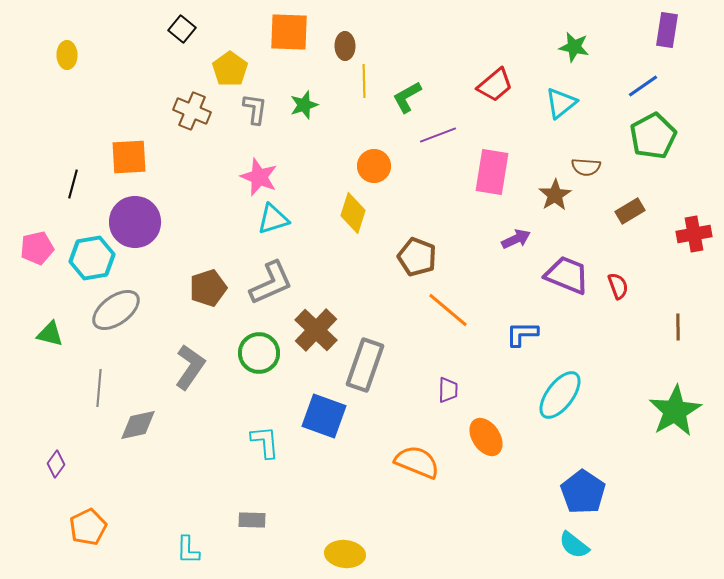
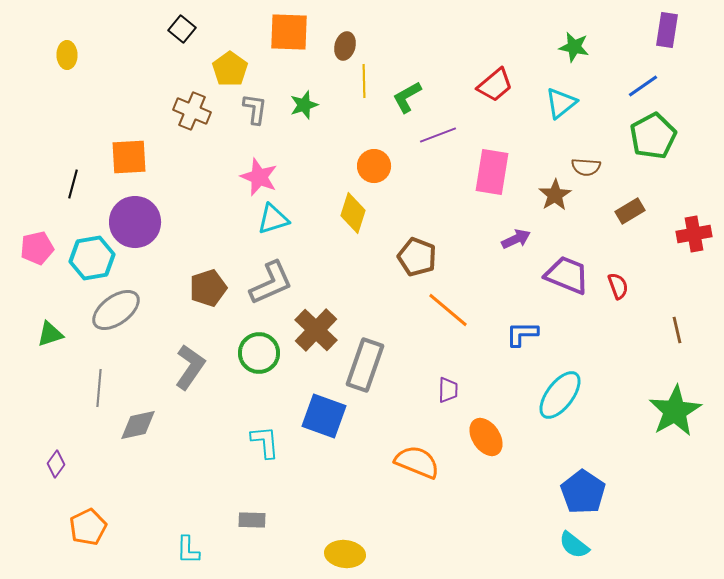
brown ellipse at (345, 46): rotated 16 degrees clockwise
brown line at (678, 327): moved 1 px left, 3 px down; rotated 12 degrees counterclockwise
green triangle at (50, 334): rotated 32 degrees counterclockwise
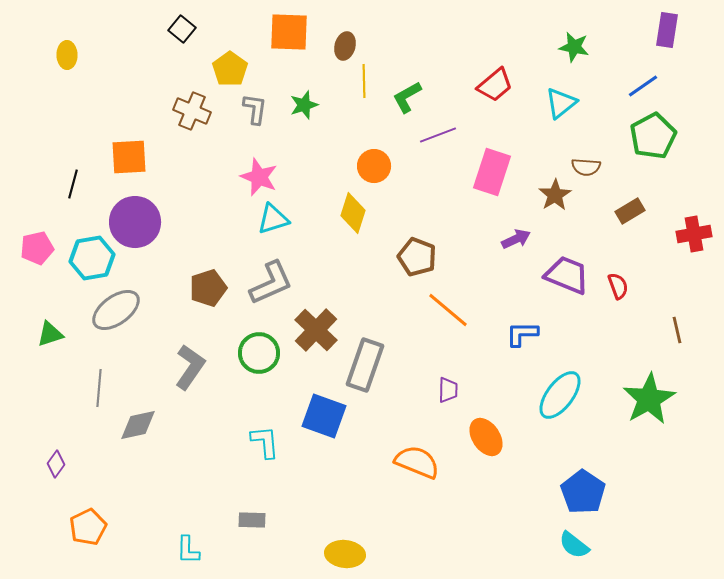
pink rectangle at (492, 172): rotated 9 degrees clockwise
green star at (675, 411): moved 26 px left, 12 px up
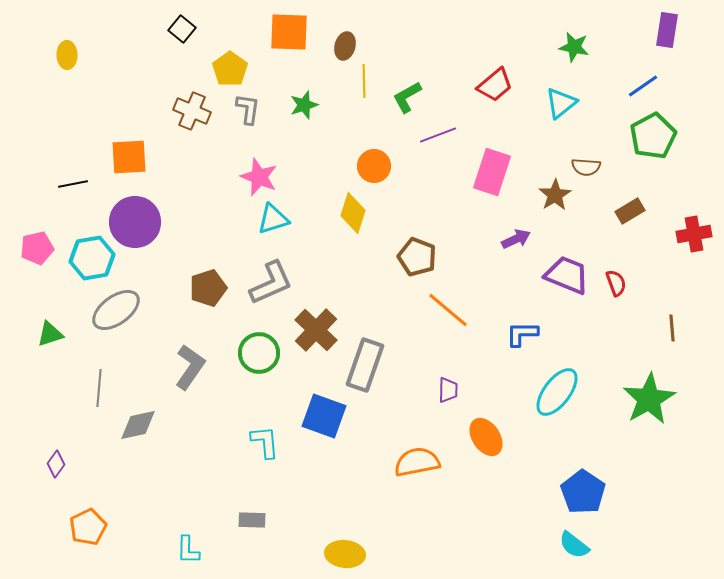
gray L-shape at (255, 109): moved 7 px left
black line at (73, 184): rotated 64 degrees clockwise
red semicircle at (618, 286): moved 2 px left, 3 px up
brown line at (677, 330): moved 5 px left, 2 px up; rotated 8 degrees clockwise
cyan ellipse at (560, 395): moved 3 px left, 3 px up
orange semicircle at (417, 462): rotated 33 degrees counterclockwise
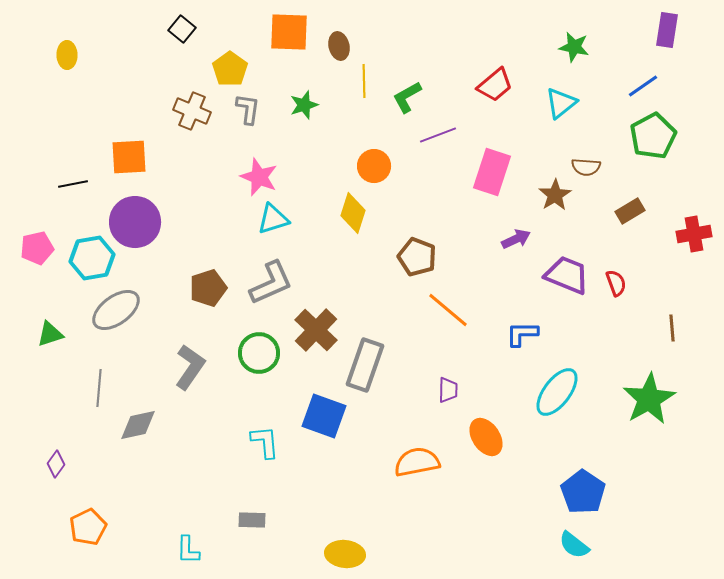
brown ellipse at (345, 46): moved 6 px left; rotated 28 degrees counterclockwise
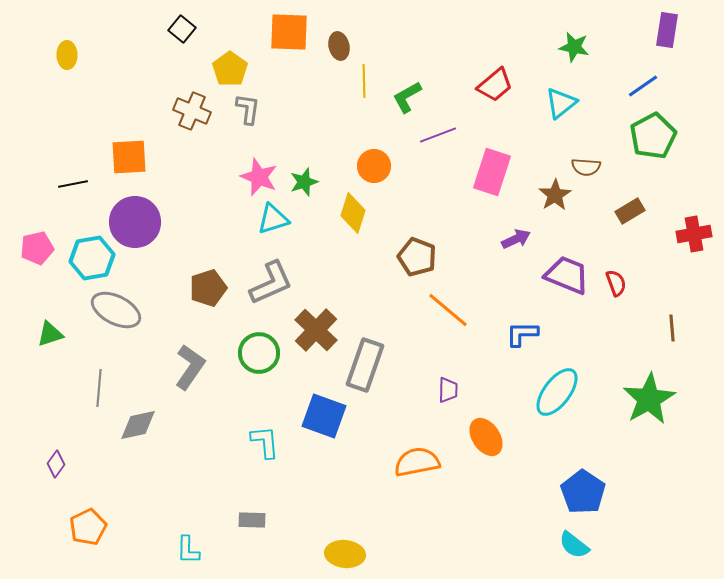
green star at (304, 105): moved 77 px down
gray ellipse at (116, 310): rotated 63 degrees clockwise
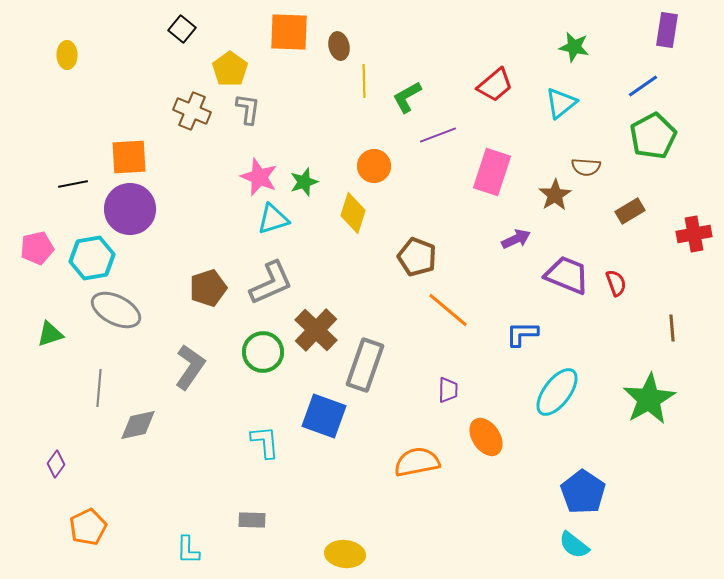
purple circle at (135, 222): moved 5 px left, 13 px up
green circle at (259, 353): moved 4 px right, 1 px up
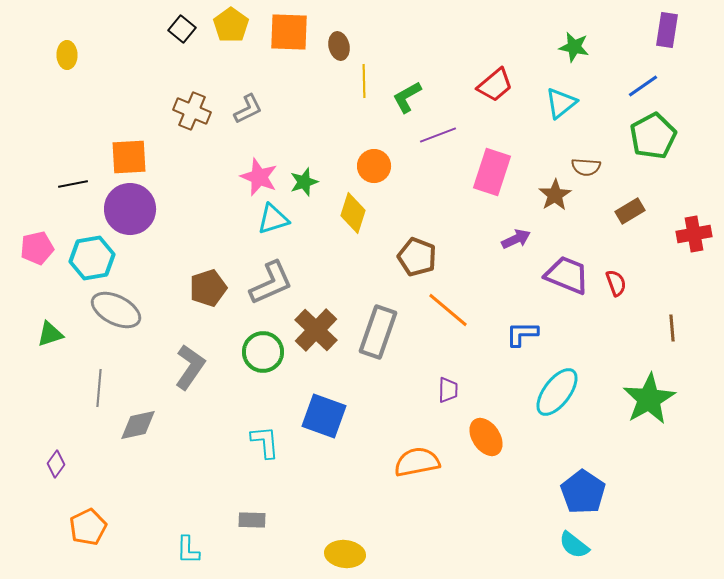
yellow pentagon at (230, 69): moved 1 px right, 44 px up
gray L-shape at (248, 109): rotated 56 degrees clockwise
gray rectangle at (365, 365): moved 13 px right, 33 px up
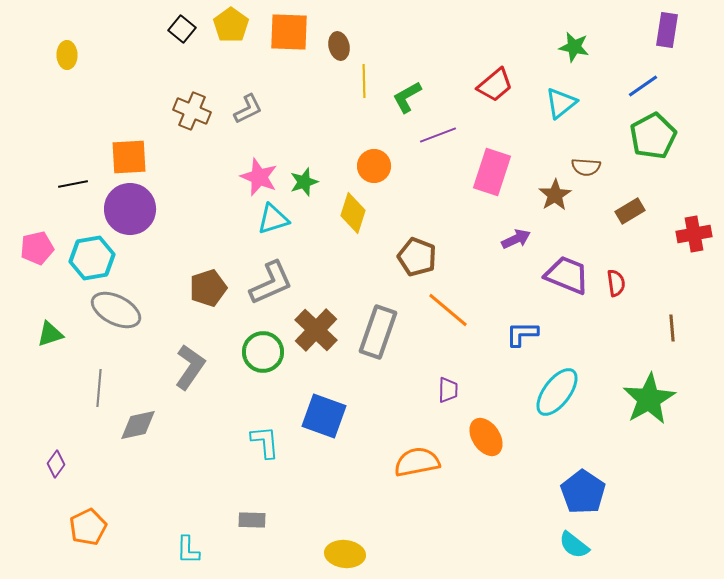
red semicircle at (616, 283): rotated 12 degrees clockwise
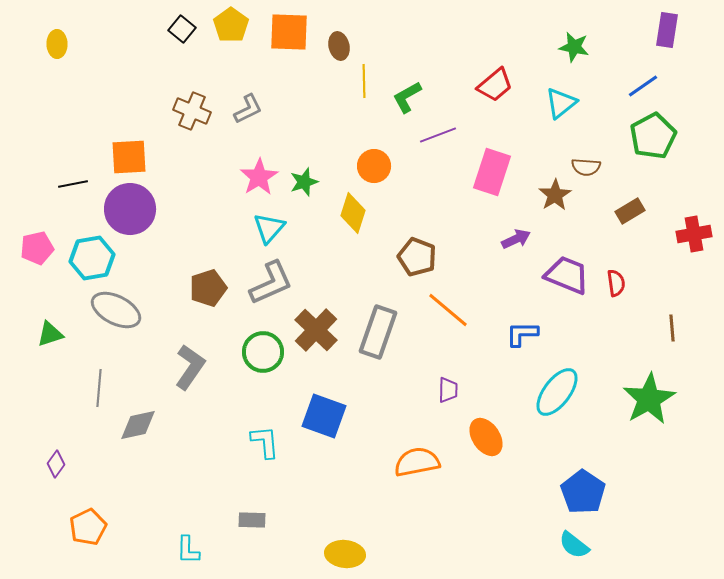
yellow ellipse at (67, 55): moved 10 px left, 11 px up
pink star at (259, 177): rotated 18 degrees clockwise
cyan triangle at (273, 219): moved 4 px left, 9 px down; rotated 32 degrees counterclockwise
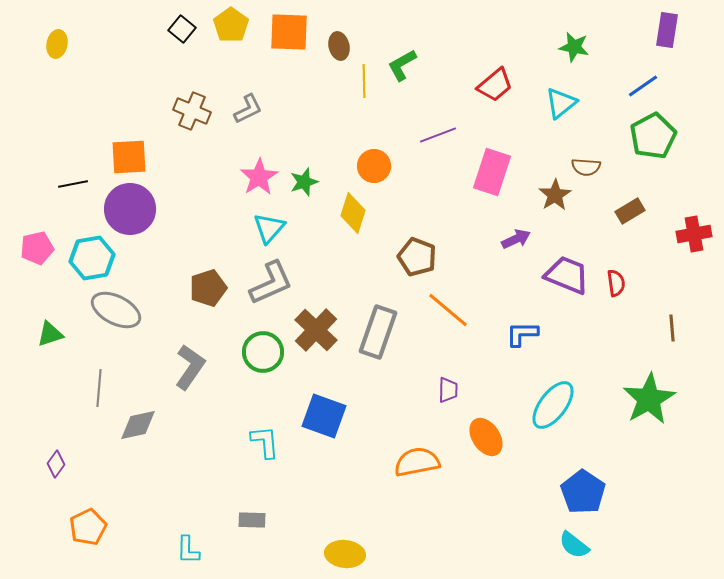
yellow ellipse at (57, 44): rotated 12 degrees clockwise
green L-shape at (407, 97): moved 5 px left, 32 px up
cyan ellipse at (557, 392): moved 4 px left, 13 px down
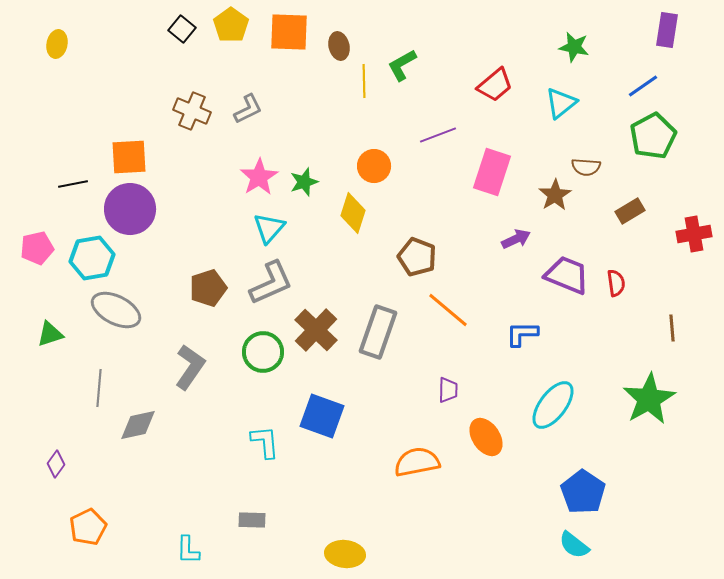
blue square at (324, 416): moved 2 px left
